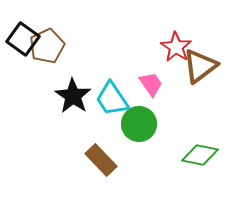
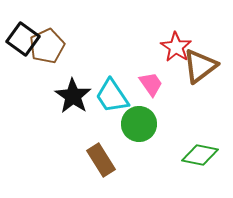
cyan trapezoid: moved 3 px up
brown rectangle: rotated 12 degrees clockwise
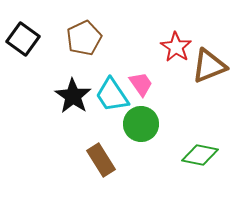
brown pentagon: moved 37 px right, 8 px up
brown triangle: moved 9 px right; rotated 15 degrees clockwise
pink trapezoid: moved 10 px left
cyan trapezoid: moved 1 px up
green circle: moved 2 px right
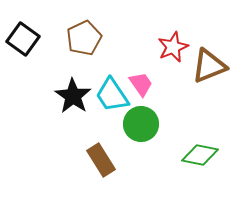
red star: moved 3 px left; rotated 16 degrees clockwise
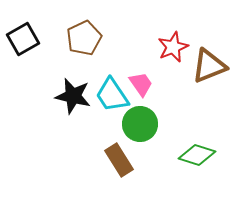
black square: rotated 24 degrees clockwise
black star: rotated 21 degrees counterclockwise
green circle: moved 1 px left
green diamond: moved 3 px left; rotated 6 degrees clockwise
brown rectangle: moved 18 px right
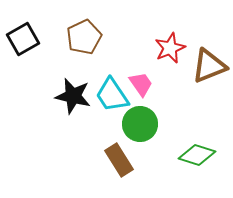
brown pentagon: moved 1 px up
red star: moved 3 px left, 1 px down
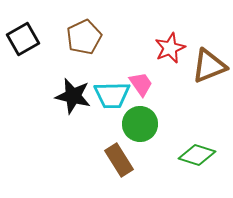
cyan trapezoid: rotated 57 degrees counterclockwise
